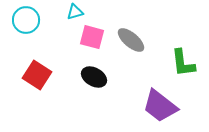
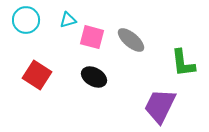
cyan triangle: moved 7 px left, 8 px down
purple trapezoid: rotated 78 degrees clockwise
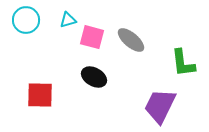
red square: moved 3 px right, 20 px down; rotated 32 degrees counterclockwise
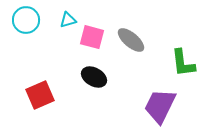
red square: rotated 24 degrees counterclockwise
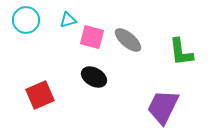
gray ellipse: moved 3 px left
green L-shape: moved 2 px left, 11 px up
purple trapezoid: moved 3 px right, 1 px down
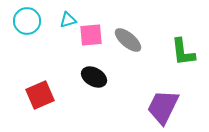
cyan circle: moved 1 px right, 1 px down
pink square: moved 1 px left, 2 px up; rotated 20 degrees counterclockwise
green L-shape: moved 2 px right
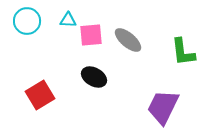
cyan triangle: rotated 18 degrees clockwise
red square: rotated 8 degrees counterclockwise
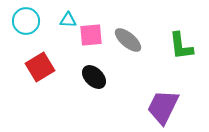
cyan circle: moved 1 px left
green L-shape: moved 2 px left, 6 px up
black ellipse: rotated 15 degrees clockwise
red square: moved 28 px up
